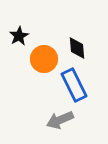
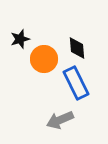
black star: moved 1 px right, 3 px down; rotated 12 degrees clockwise
blue rectangle: moved 2 px right, 2 px up
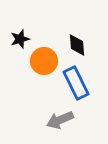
black diamond: moved 3 px up
orange circle: moved 2 px down
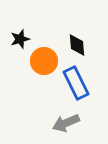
gray arrow: moved 6 px right, 3 px down
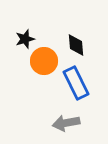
black star: moved 5 px right
black diamond: moved 1 px left
gray arrow: rotated 12 degrees clockwise
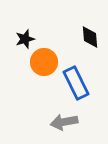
black diamond: moved 14 px right, 8 px up
orange circle: moved 1 px down
gray arrow: moved 2 px left, 1 px up
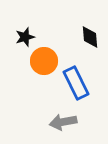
black star: moved 2 px up
orange circle: moved 1 px up
gray arrow: moved 1 px left
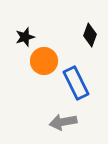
black diamond: moved 2 px up; rotated 25 degrees clockwise
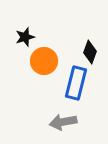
black diamond: moved 17 px down
blue rectangle: rotated 40 degrees clockwise
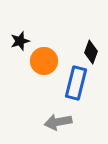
black star: moved 5 px left, 4 px down
black diamond: moved 1 px right
gray arrow: moved 5 px left
